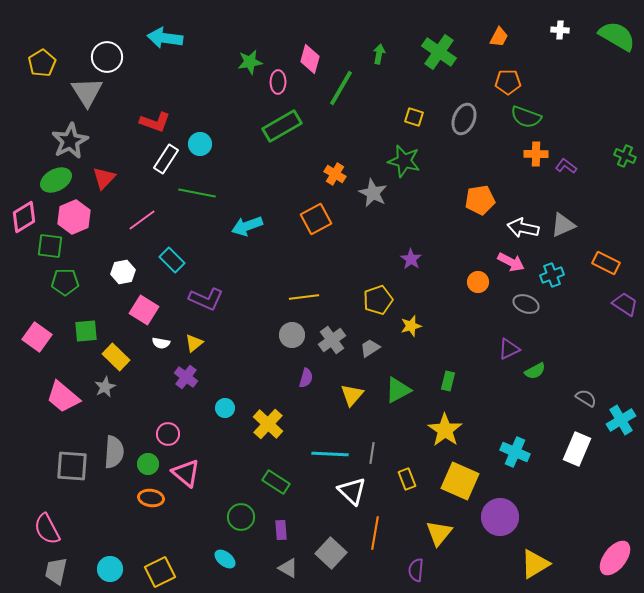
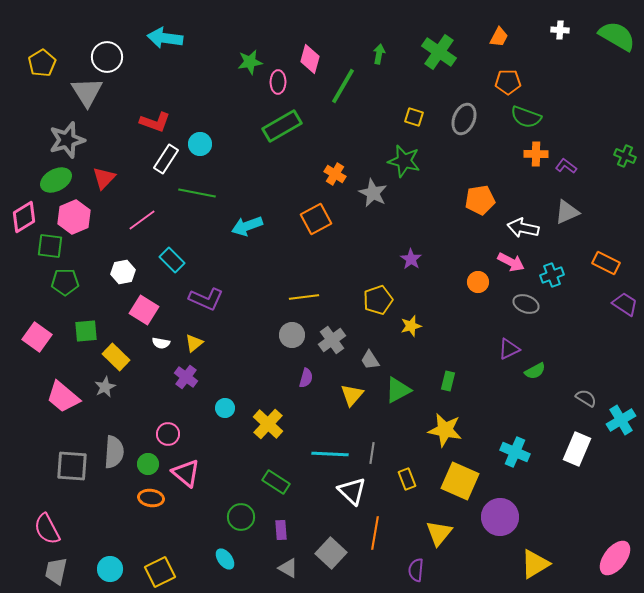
green line at (341, 88): moved 2 px right, 2 px up
gray star at (70, 141): moved 3 px left, 1 px up; rotated 12 degrees clockwise
gray triangle at (563, 225): moved 4 px right, 13 px up
gray trapezoid at (370, 348): moved 12 px down; rotated 90 degrees counterclockwise
yellow star at (445, 430): rotated 24 degrees counterclockwise
cyan ellipse at (225, 559): rotated 15 degrees clockwise
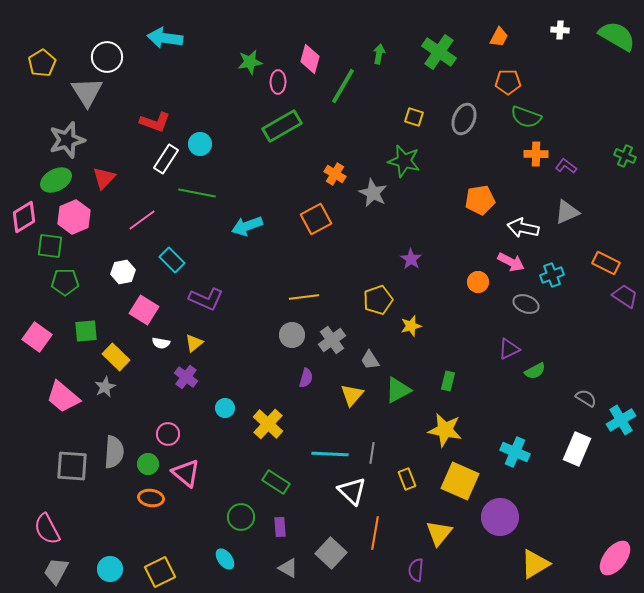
purple trapezoid at (625, 304): moved 8 px up
purple rectangle at (281, 530): moved 1 px left, 3 px up
gray trapezoid at (56, 571): rotated 16 degrees clockwise
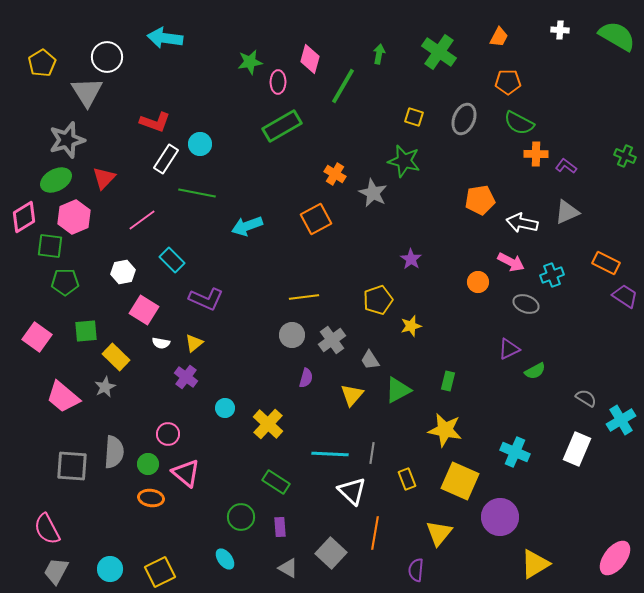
green semicircle at (526, 117): moved 7 px left, 6 px down; rotated 8 degrees clockwise
white arrow at (523, 228): moved 1 px left, 5 px up
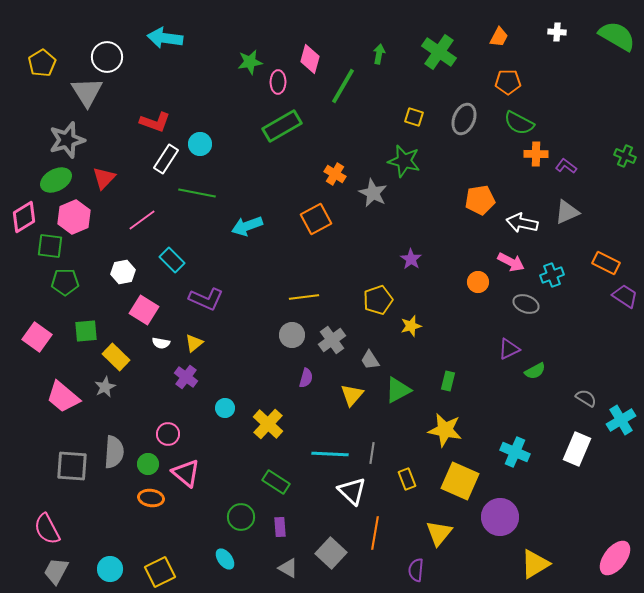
white cross at (560, 30): moved 3 px left, 2 px down
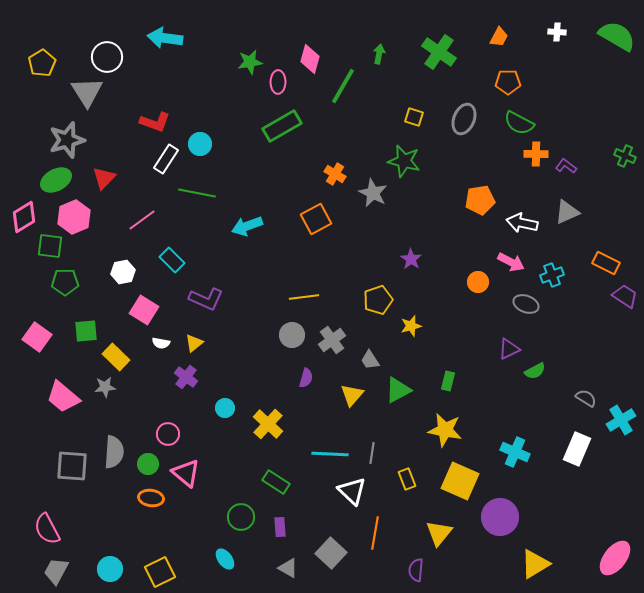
gray star at (105, 387): rotated 20 degrees clockwise
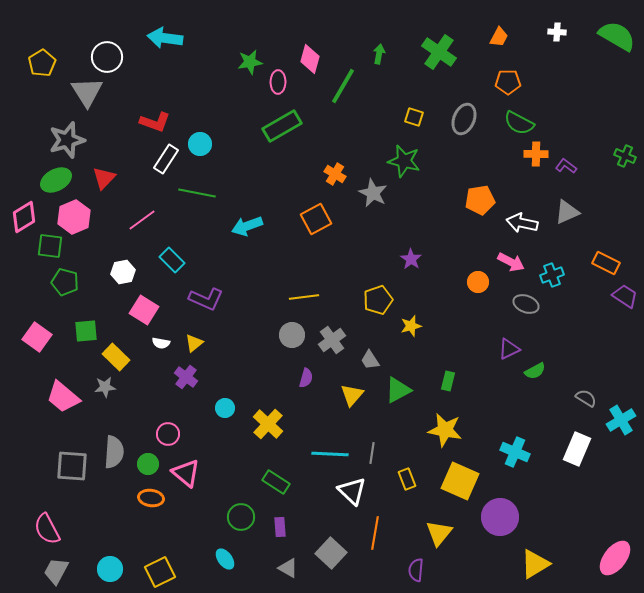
green pentagon at (65, 282): rotated 16 degrees clockwise
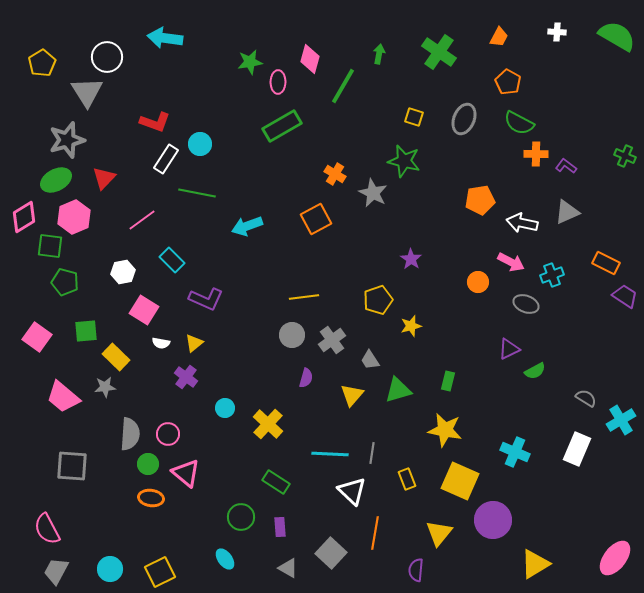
orange pentagon at (508, 82): rotated 30 degrees clockwise
green triangle at (398, 390): rotated 12 degrees clockwise
gray semicircle at (114, 452): moved 16 px right, 18 px up
purple circle at (500, 517): moved 7 px left, 3 px down
